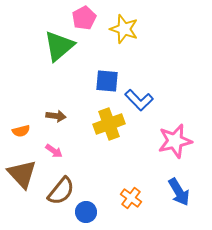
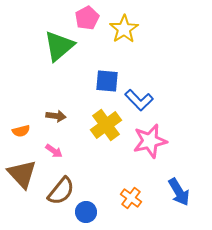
pink pentagon: moved 3 px right
yellow star: rotated 20 degrees clockwise
yellow cross: moved 3 px left, 1 px down; rotated 16 degrees counterclockwise
pink star: moved 25 px left
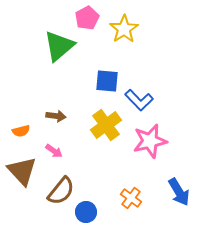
brown triangle: moved 3 px up
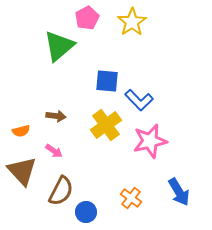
yellow star: moved 8 px right, 7 px up
brown semicircle: rotated 12 degrees counterclockwise
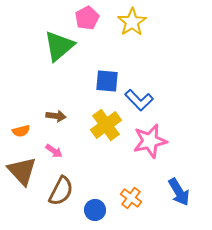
blue circle: moved 9 px right, 2 px up
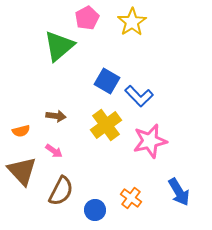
blue square: rotated 25 degrees clockwise
blue L-shape: moved 4 px up
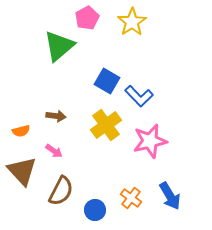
blue arrow: moved 9 px left, 4 px down
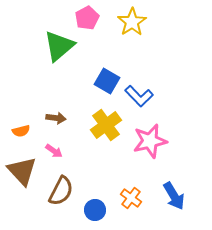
brown arrow: moved 2 px down
blue arrow: moved 4 px right
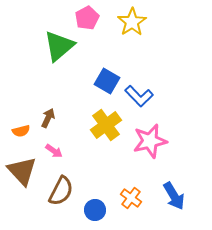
brown arrow: moved 8 px left; rotated 72 degrees counterclockwise
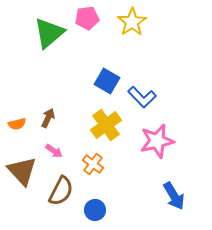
pink pentagon: rotated 20 degrees clockwise
green triangle: moved 10 px left, 13 px up
blue L-shape: moved 3 px right, 1 px down
orange semicircle: moved 4 px left, 7 px up
pink star: moved 7 px right
orange cross: moved 38 px left, 34 px up
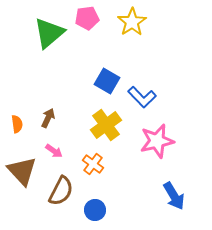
orange semicircle: rotated 84 degrees counterclockwise
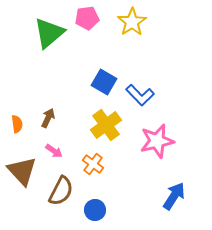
blue square: moved 3 px left, 1 px down
blue L-shape: moved 2 px left, 2 px up
blue arrow: rotated 116 degrees counterclockwise
